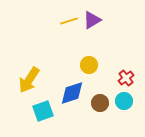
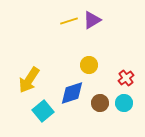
cyan circle: moved 2 px down
cyan square: rotated 20 degrees counterclockwise
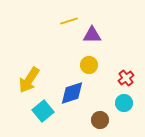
purple triangle: moved 15 px down; rotated 30 degrees clockwise
brown circle: moved 17 px down
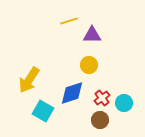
red cross: moved 24 px left, 20 px down
cyan square: rotated 20 degrees counterclockwise
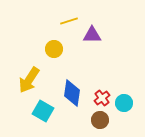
yellow circle: moved 35 px left, 16 px up
blue diamond: rotated 64 degrees counterclockwise
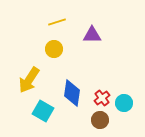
yellow line: moved 12 px left, 1 px down
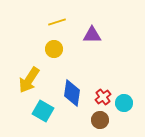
red cross: moved 1 px right, 1 px up
